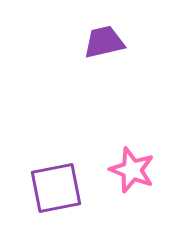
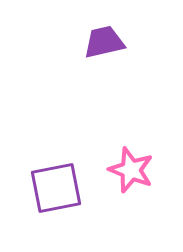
pink star: moved 1 px left
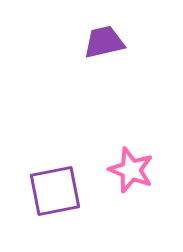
purple square: moved 1 px left, 3 px down
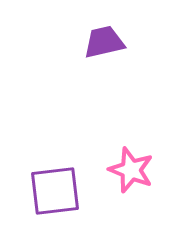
purple square: rotated 4 degrees clockwise
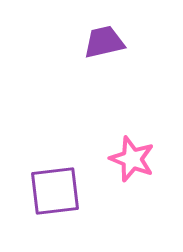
pink star: moved 1 px right, 11 px up
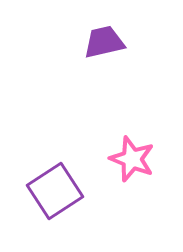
purple square: rotated 26 degrees counterclockwise
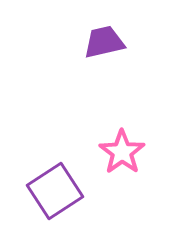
pink star: moved 10 px left, 7 px up; rotated 15 degrees clockwise
